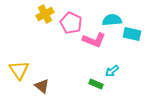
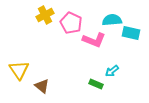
yellow cross: moved 1 px down
cyan rectangle: moved 1 px left, 1 px up
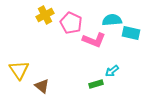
green rectangle: rotated 40 degrees counterclockwise
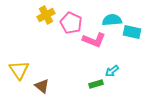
yellow cross: moved 1 px right
cyan rectangle: moved 1 px right, 1 px up
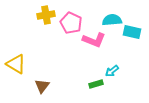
yellow cross: rotated 18 degrees clockwise
yellow triangle: moved 3 px left, 6 px up; rotated 25 degrees counterclockwise
brown triangle: rotated 28 degrees clockwise
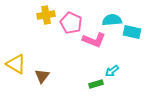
brown triangle: moved 10 px up
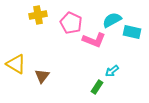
yellow cross: moved 8 px left
cyan semicircle: rotated 24 degrees counterclockwise
green rectangle: moved 1 px right, 3 px down; rotated 40 degrees counterclockwise
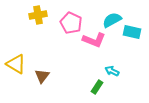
cyan arrow: rotated 64 degrees clockwise
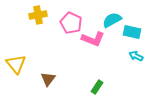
pink L-shape: moved 1 px left, 1 px up
yellow triangle: rotated 20 degrees clockwise
cyan arrow: moved 24 px right, 15 px up
brown triangle: moved 6 px right, 3 px down
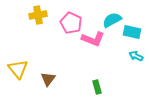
yellow triangle: moved 2 px right, 5 px down
green rectangle: rotated 48 degrees counterclockwise
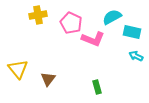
cyan semicircle: moved 3 px up
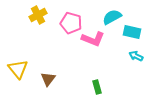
yellow cross: rotated 18 degrees counterclockwise
pink pentagon: rotated 10 degrees counterclockwise
